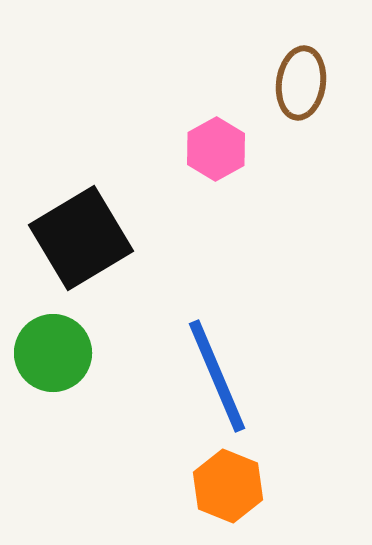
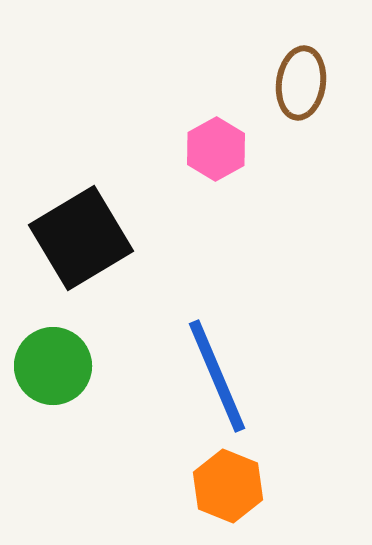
green circle: moved 13 px down
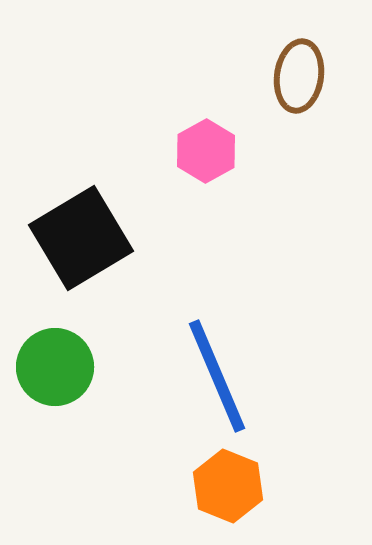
brown ellipse: moved 2 px left, 7 px up
pink hexagon: moved 10 px left, 2 px down
green circle: moved 2 px right, 1 px down
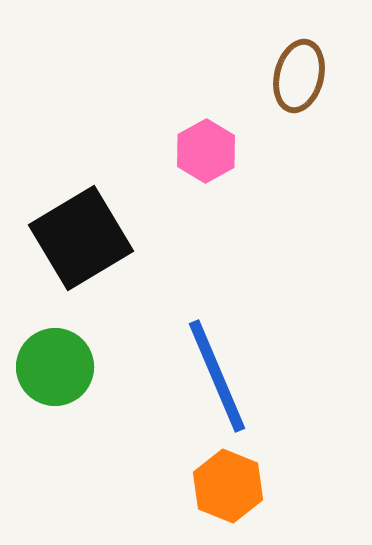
brown ellipse: rotated 6 degrees clockwise
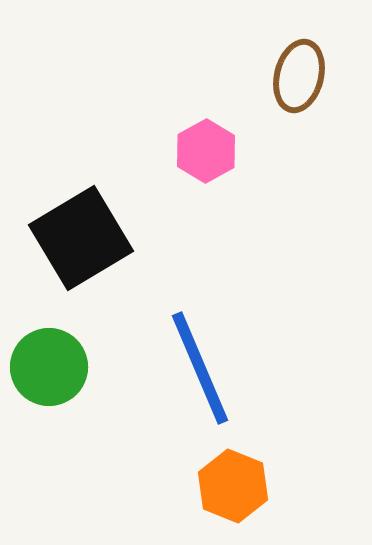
green circle: moved 6 px left
blue line: moved 17 px left, 8 px up
orange hexagon: moved 5 px right
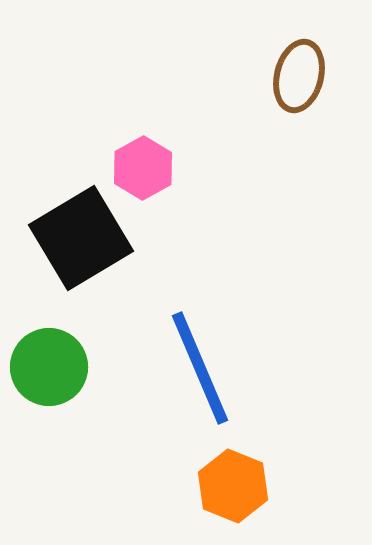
pink hexagon: moved 63 px left, 17 px down
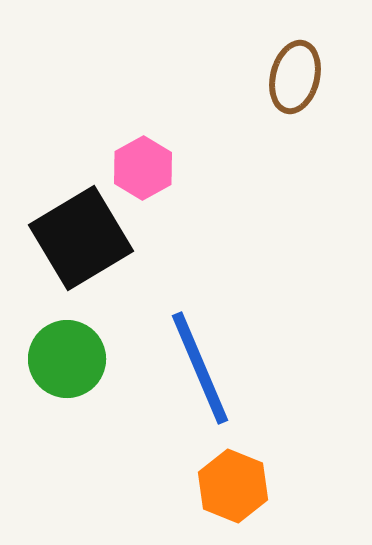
brown ellipse: moved 4 px left, 1 px down
green circle: moved 18 px right, 8 px up
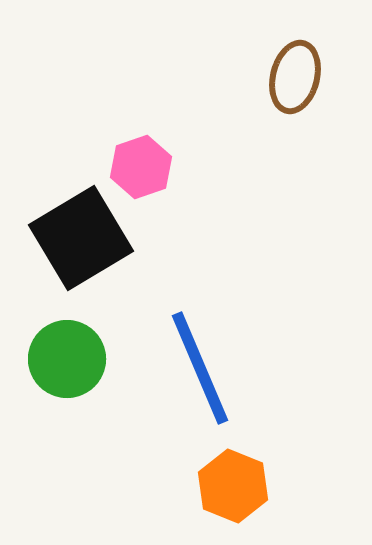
pink hexagon: moved 2 px left, 1 px up; rotated 10 degrees clockwise
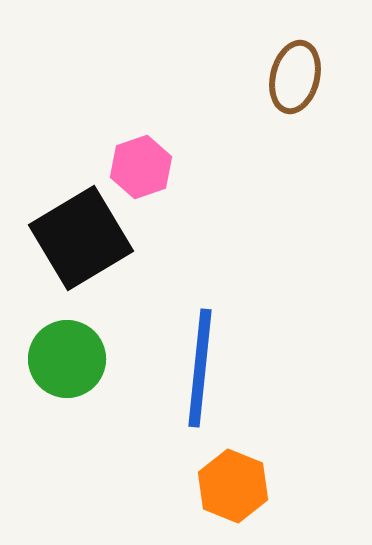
blue line: rotated 29 degrees clockwise
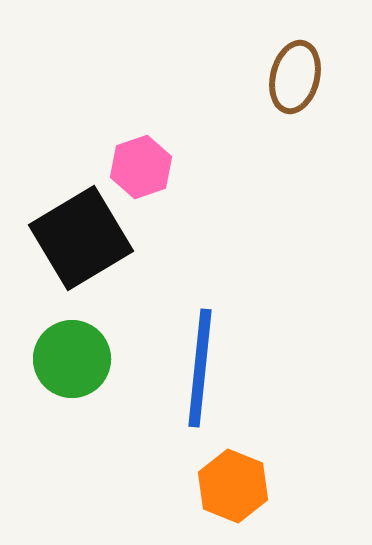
green circle: moved 5 px right
